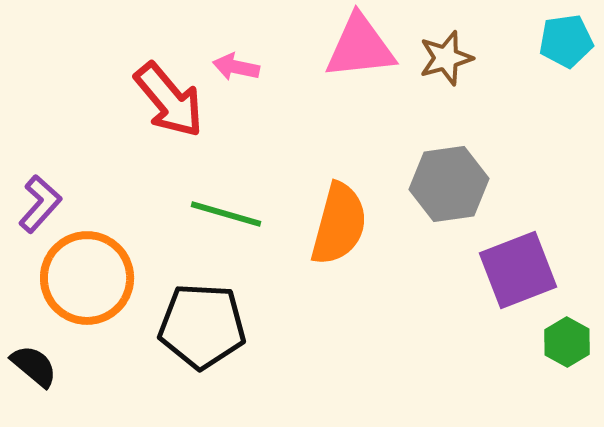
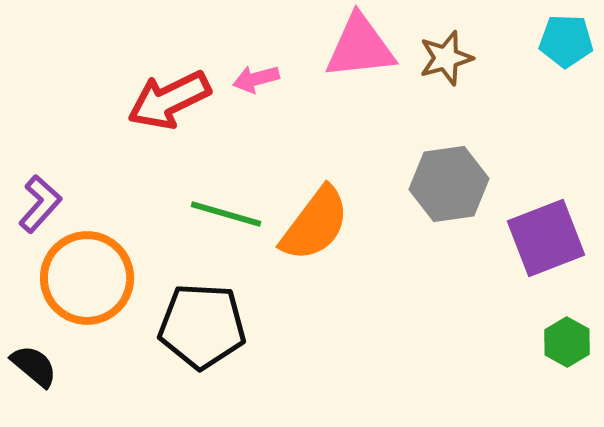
cyan pentagon: rotated 10 degrees clockwise
pink arrow: moved 20 px right, 12 px down; rotated 27 degrees counterclockwise
red arrow: rotated 104 degrees clockwise
orange semicircle: moved 24 px left; rotated 22 degrees clockwise
purple square: moved 28 px right, 32 px up
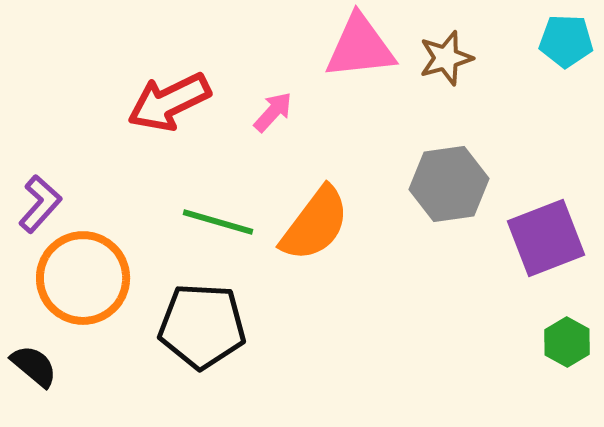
pink arrow: moved 17 px right, 33 px down; rotated 147 degrees clockwise
red arrow: moved 2 px down
green line: moved 8 px left, 8 px down
orange circle: moved 4 px left
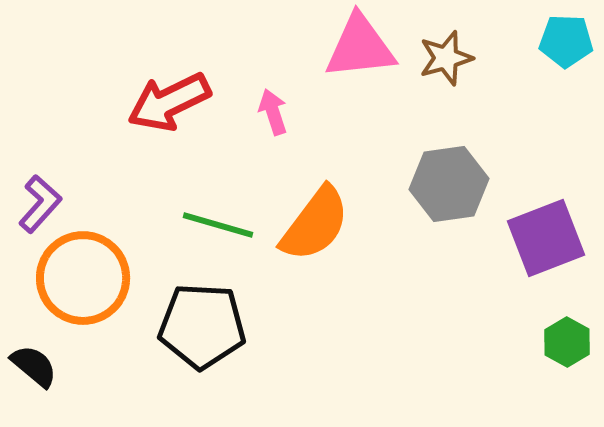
pink arrow: rotated 60 degrees counterclockwise
green line: moved 3 px down
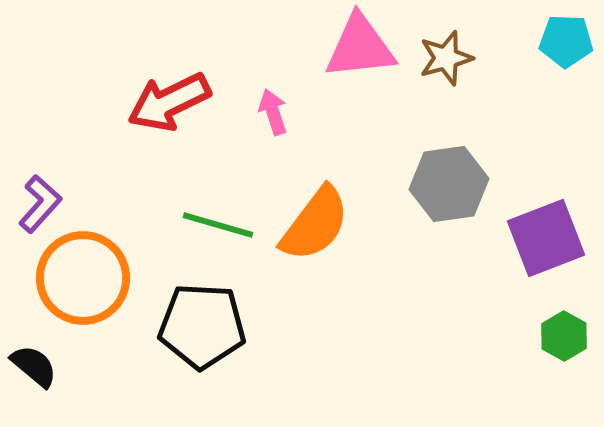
green hexagon: moved 3 px left, 6 px up
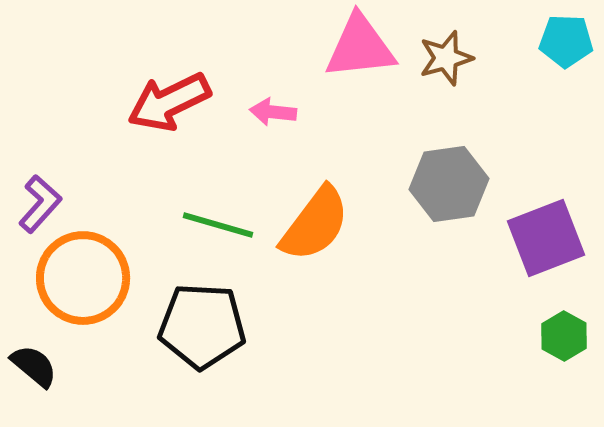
pink arrow: rotated 66 degrees counterclockwise
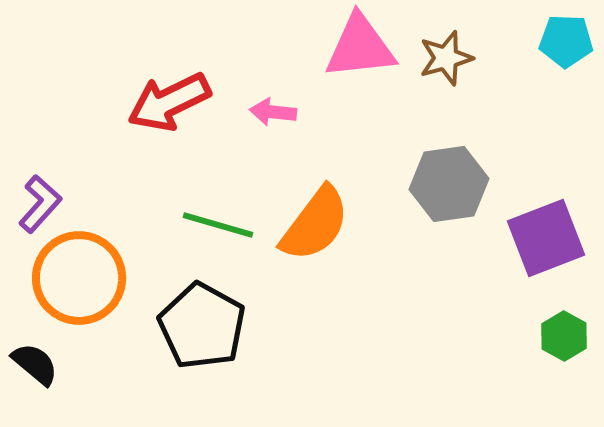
orange circle: moved 4 px left
black pentagon: rotated 26 degrees clockwise
black semicircle: moved 1 px right, 2 px up
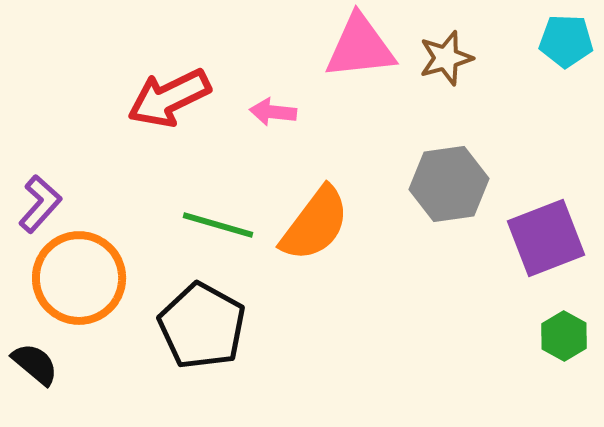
red arrow: moved 4 px up
